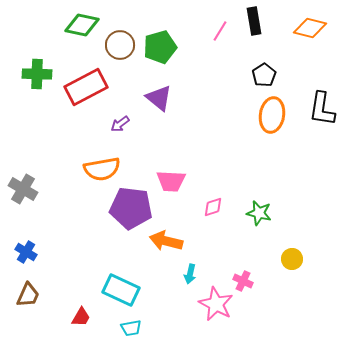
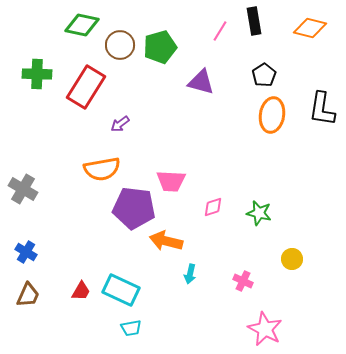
red rectangle: rotated 30 degrees counterclockwise
purple triangle: moved 42 px right, 16 px up; rotated 24 degrees counterclockwise
purple pentagon: moved 3 px right
pink star: moved 49 px right, 25 px down
red trapezoid: moved 26 px up
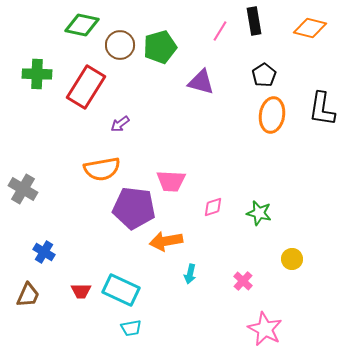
orange arrow: rotated 24 degrees counterclockwise
blue cross: moved 18 px right
pink cross: rotated 18 degrees clockwise
red trapezoid: rotated 60 degrees clockwise
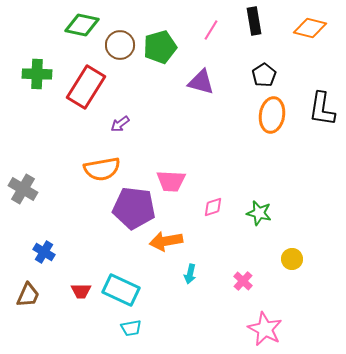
pink line: moved 9 px left, 1 px up
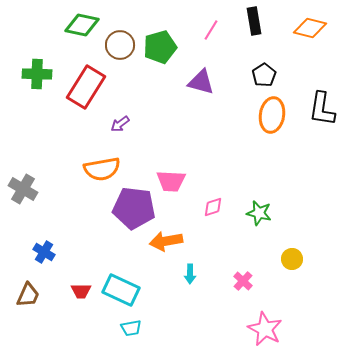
cyan arrow: rotated 12 degrees counterclockwise
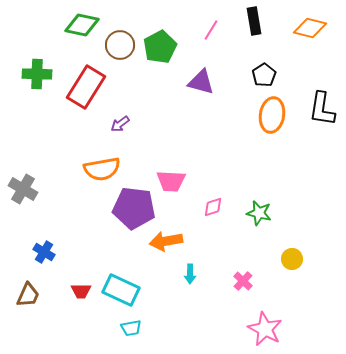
green pentagon: rotated 12 degrees counterclockwise
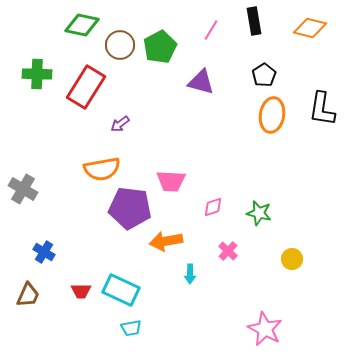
purple pentagon: moved 4 px left
pink cross: moved 15 px left, 30 px up
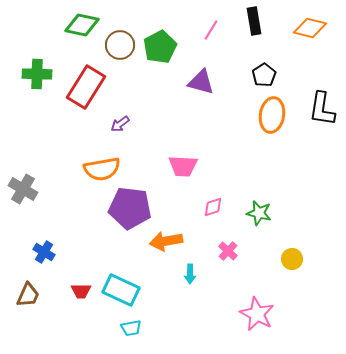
pink trapezoid: moved 12 px right, 15 px up
pink star: moved 8 px left, 15 px up
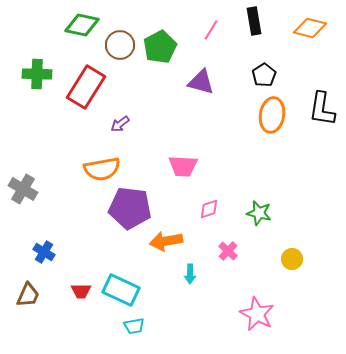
pink diamond: moved 4 px left, 2 px down
cyan trapezoid: moved 3 px right, 2 px up
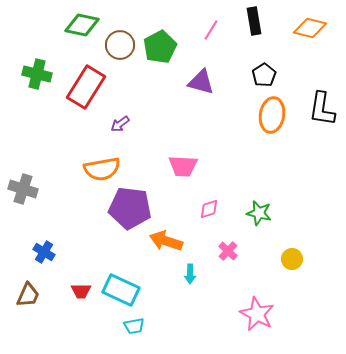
green cross: rotated 12 degrees clockwise
gray cross: rotated 12 degrees counterclockwise
orange arrow: rotated 28 degrees clockwise
